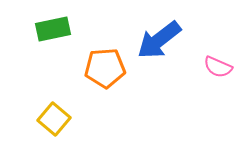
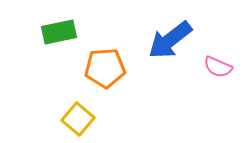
green rectangle: moved 6 px right, 3 px down
blue arrow: moved 11 px right
yellow square: moved 24 px right
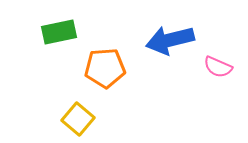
blue arrow: rotated 24 degrees clockwise
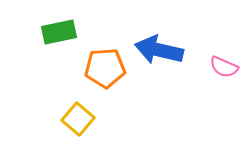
blue arrow: moved 11 px left, 10 px down; rotated 27 degrees clockwise
pink semicircle: moved 6 px right
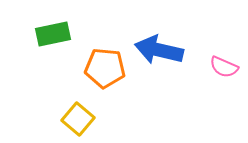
green rectangle: moved 6 px left, 2 px down
orange pentagon: rotated 9 degrees clockwise
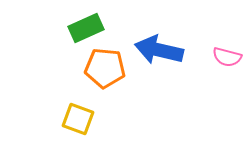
green rectangle: moved 33 px right, 6 px up; rotated 12 degrees counterclockwise
pink semicircle: moved 3 px right, 10 px up; rotated 8 degrees counterclockwise
yellow square: rotated 20 degrees counterclockwise
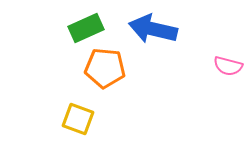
blue arrow: moved 6 px left, 21 px up
pink semicircle: moved 1 px right, 9 px down
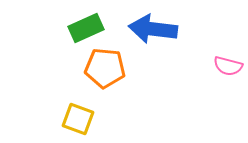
blue arrow: rotated 6 degrees counterclockwise
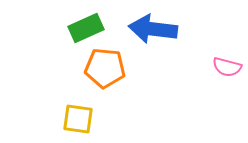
pink semicircle: moved 1 px left, 1 px down
yellow square: rotated 12 degrees counterclockwise
